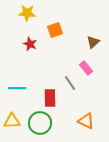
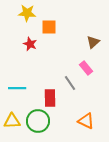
orange square: moved 6 px left, 3 px up; rotated 21 degrees clockwise
green circle: moved 2 px left, 2 px up
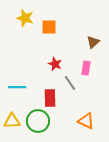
yellow star: moved 2 px left, 5 px down; rotated 12 degrees clockwise
red star: moved 25 px right, 20 px down
pink rectangle: rotated 48 degrees clockwise
cyan line: moved 1 px up
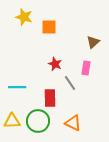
yellow star: moved 1 px left, 1 px up
orange triangle: moved 13 px left, 2 px down
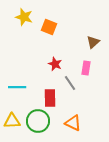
orange square: rotated 21 degrees clockwise
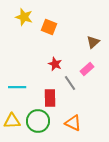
pink rectangle: moved 1 px right, 1 px down; rotated 40 degrees clockwise
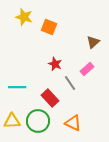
red rectangle: rotated 42 degrees counterclockwise
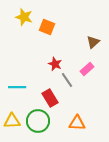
orange square: moved 2 px left
gray line: moved 3 px left, 3 px up
red rectangle: rotated 12 degrees clockwise
orange triangle: moved 4 px right; rotated 24 degrees counterclockwise
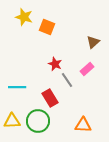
orange triangle: moved 6 px right, 2 px down
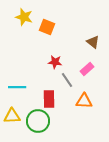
brown triangle: rotated 40 degrees counterclockwise
red star: moved 2 px up; rotated 16 degrees counterclockwise
red rectangle: moved 1 px left, 1 px down; rotated 30 degrees clockwise
yellow triangle: moved 5 px up
orange triangle: moved 1 px right, 24 px up
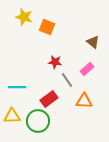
red rectangle: rotated 54 degrees clockwise
